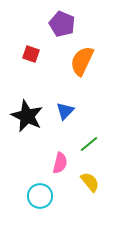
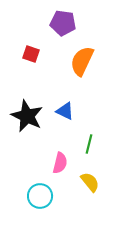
purple pentagon: moved 1 px right, 1 px up; rotated 15 degrees counterclockwise
blue triangle: rotated 48 degrees counterclockwise
green line: rotated 36 degrees counterclockwise
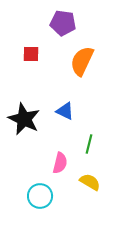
red square: rotated 18 degrees counterclockwise
black star: moved 3 px left, 3 px down
yellow semicircle: rotated 20 degrees counterclockwise
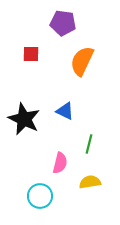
yellow semicircle: rotated 40 degrees counterclockwise
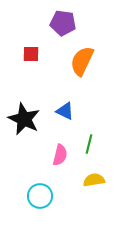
pink semicircle: moved 8 px up
yellow semicircle: moved 4 px right, 2 px up
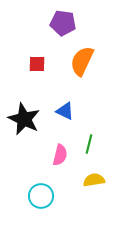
red square: moved 6 px right, 10 px down
cyan circle: moved 1 px right
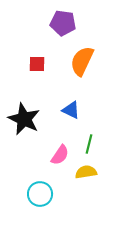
blue triangle: moved 6 px right, 1 px up
pink semicircle: rotated 20 degrees clockwise
yellow semicircle: moved 8 px left, 8 px up
cyan circle: moved 1 px left, 2 px up
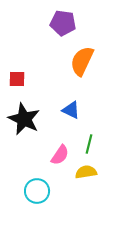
red square: moved 20 px left, 15 px down
cyan circle: moved 3 px left, 3 px up
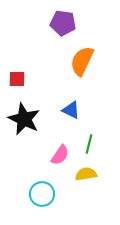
yellow semicircle: moved 2 px down
cyan circle: moved 5 px right, 3 px down
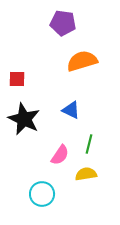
orange semicircle: rotated 48 degrees clockwise
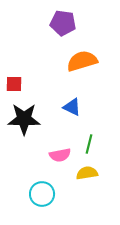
red square: moved 3 px left, 5 px down
blue triangle: moved 1 px right, 3 px up
black star: rotated 24 degrees counterclockwise
pink semicircle: rotated 45 degrees clockwise
yellow semicircle: moved 1 px right, 1 px up
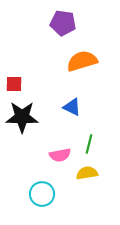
black star: moved 2 px left, 2 px up
